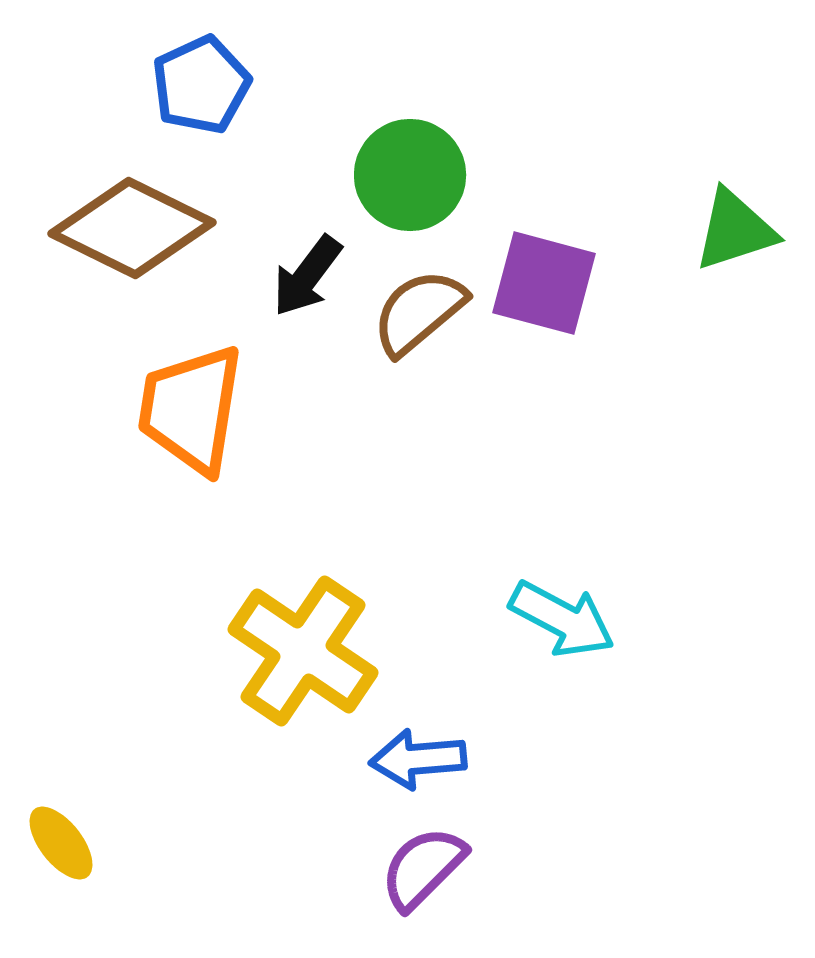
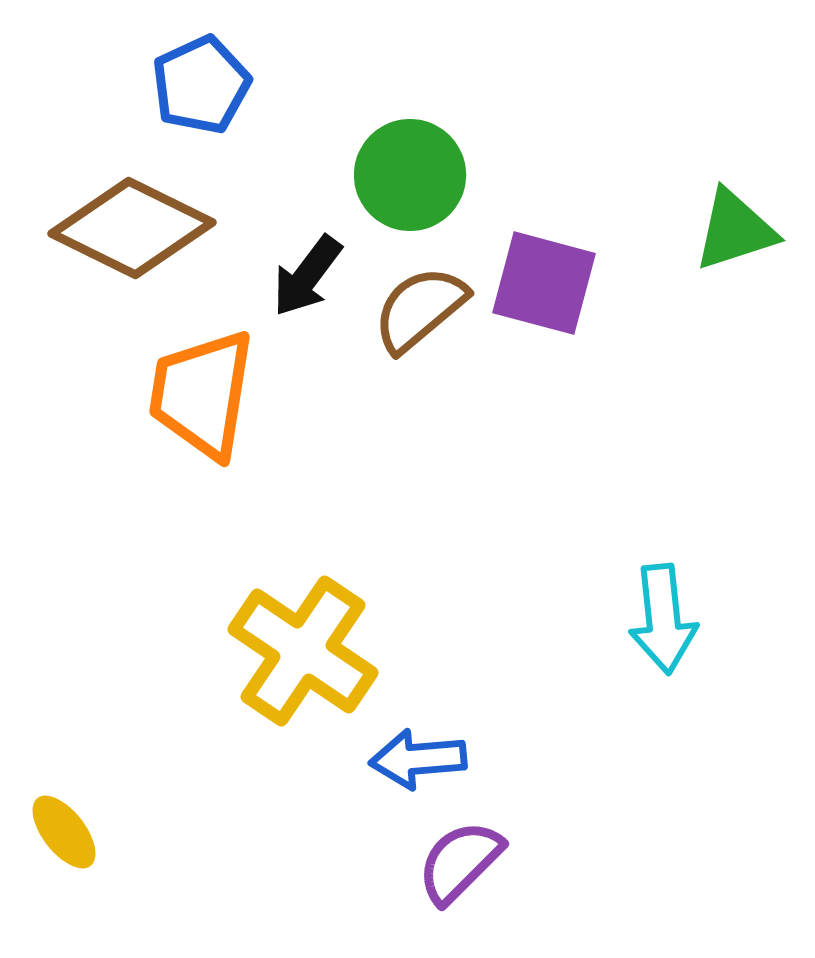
brown semicircle: moved 1 px right, 3 px up
orange trapezoid: moved 11 px right, 15 px up
cyan arrow: moved 101 px right; rotated 56 degrees clockwise
yellow ellipse: moved 3 px right, 11 px up
purple semicircle: moved 37 px right, 6 px up
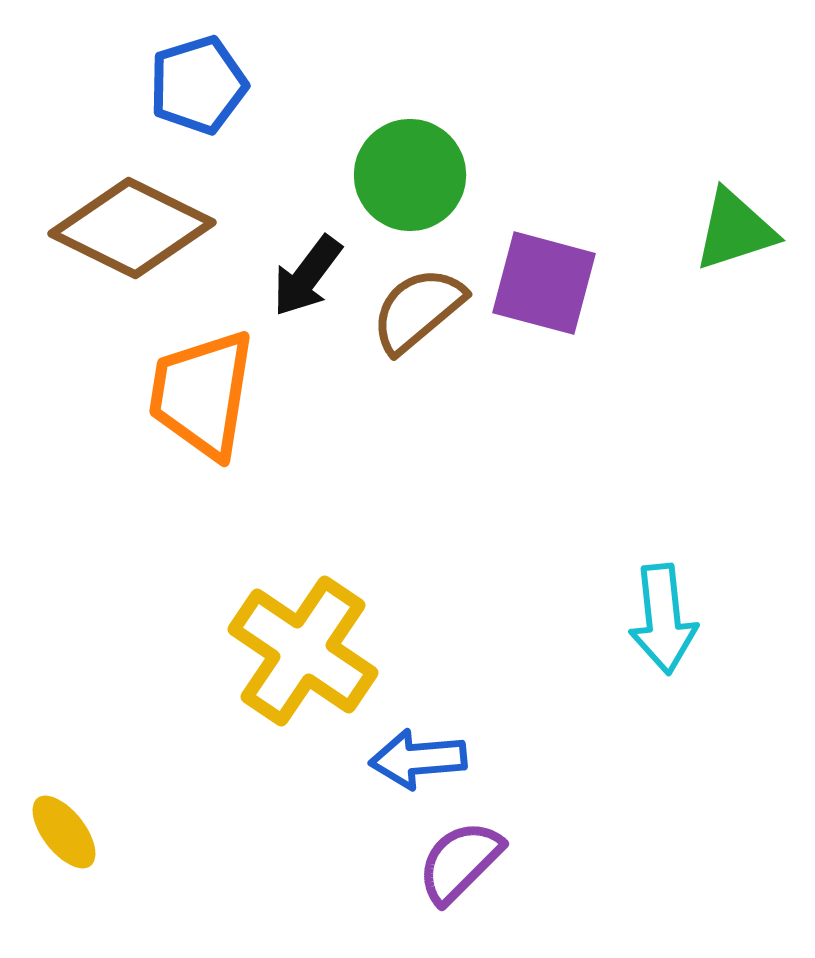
blue pentagon: moved 3 px left; rotated 8 degrees clockwise
brown semicircle: moved 2 px left, 1 px down
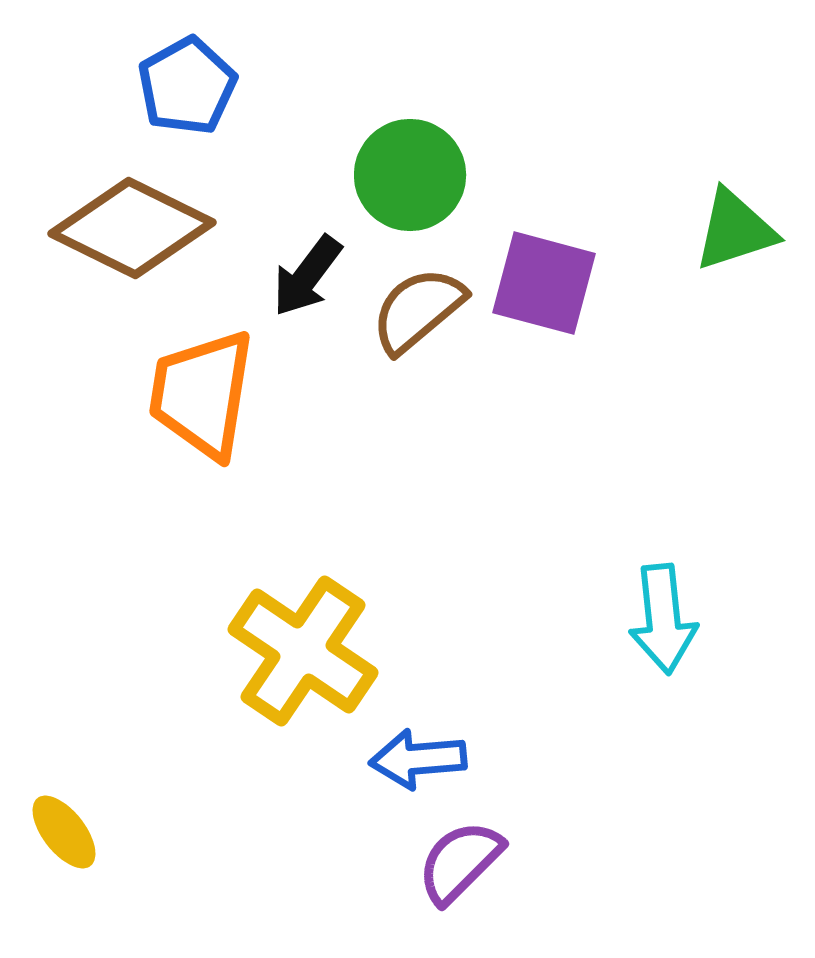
blue pentagon: moved 11 px left, 1 px down; rotated 12 degrees counterclockwise
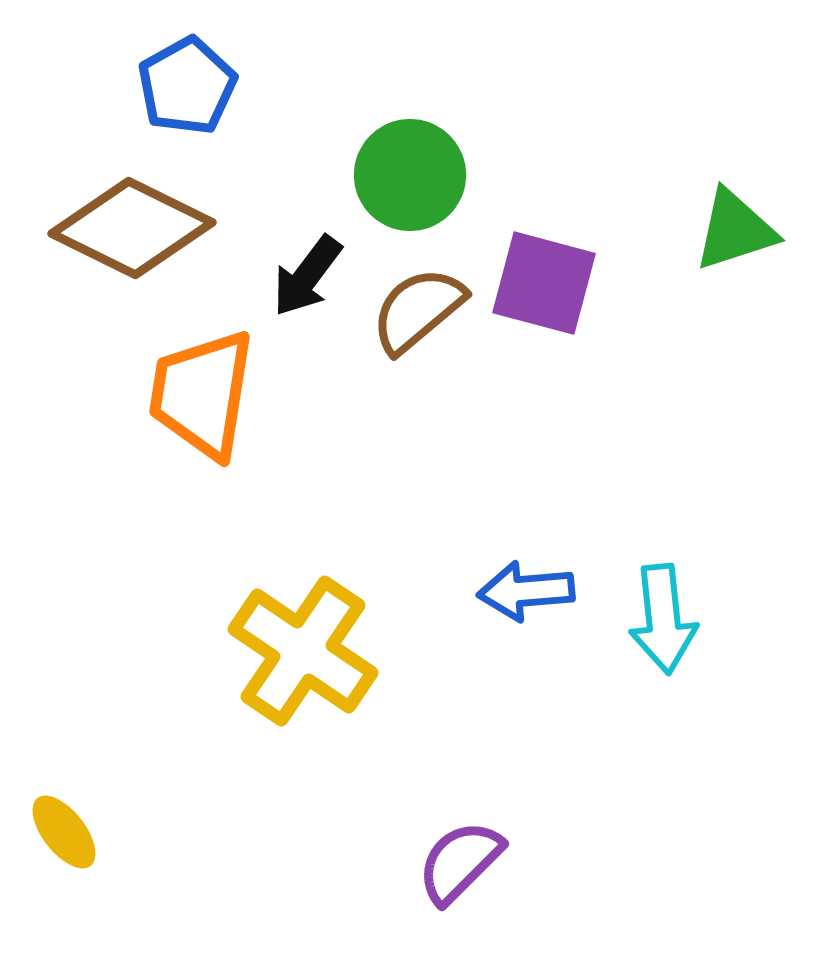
blue arrow: moved 108 px right, 168 px up
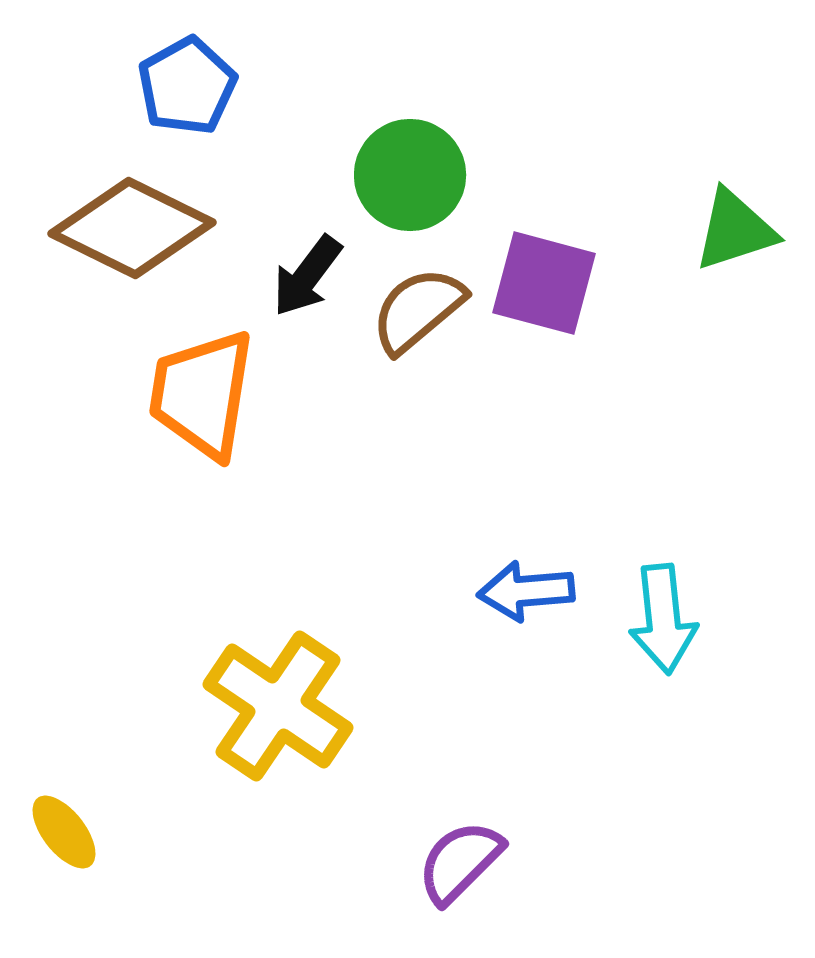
yellow cross: moved 25 px left, 55 px down
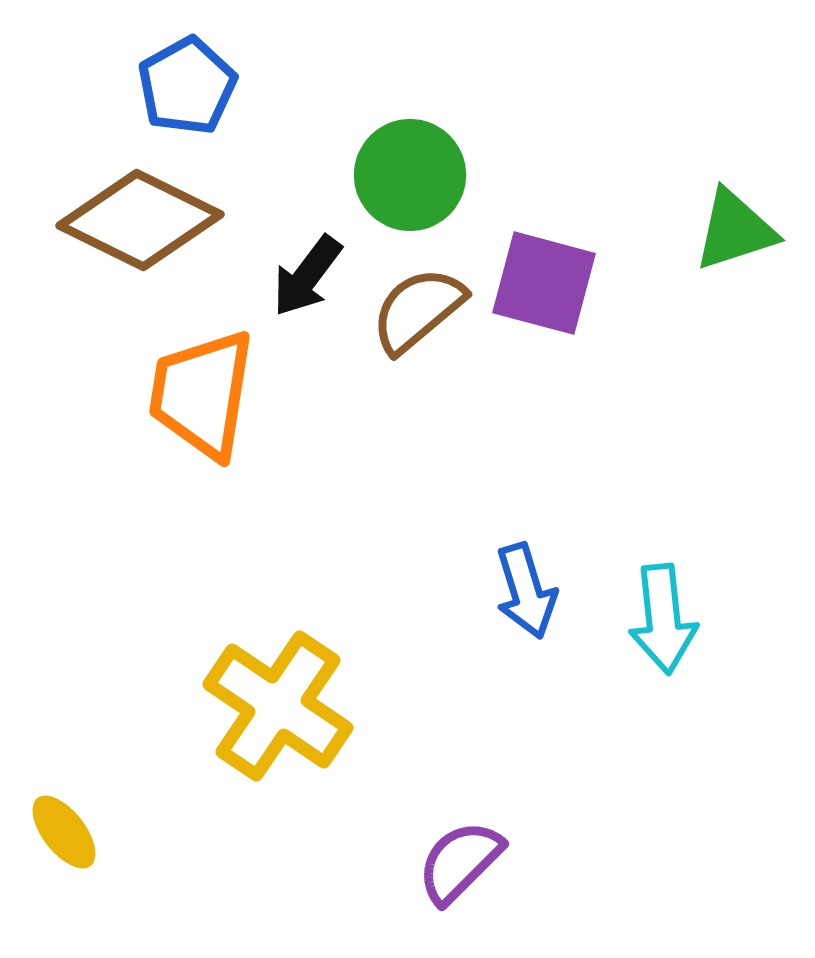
brown diamond: moved 8 px right, 8 px up
blue arrow: rotated 102 degrees counterclockwise
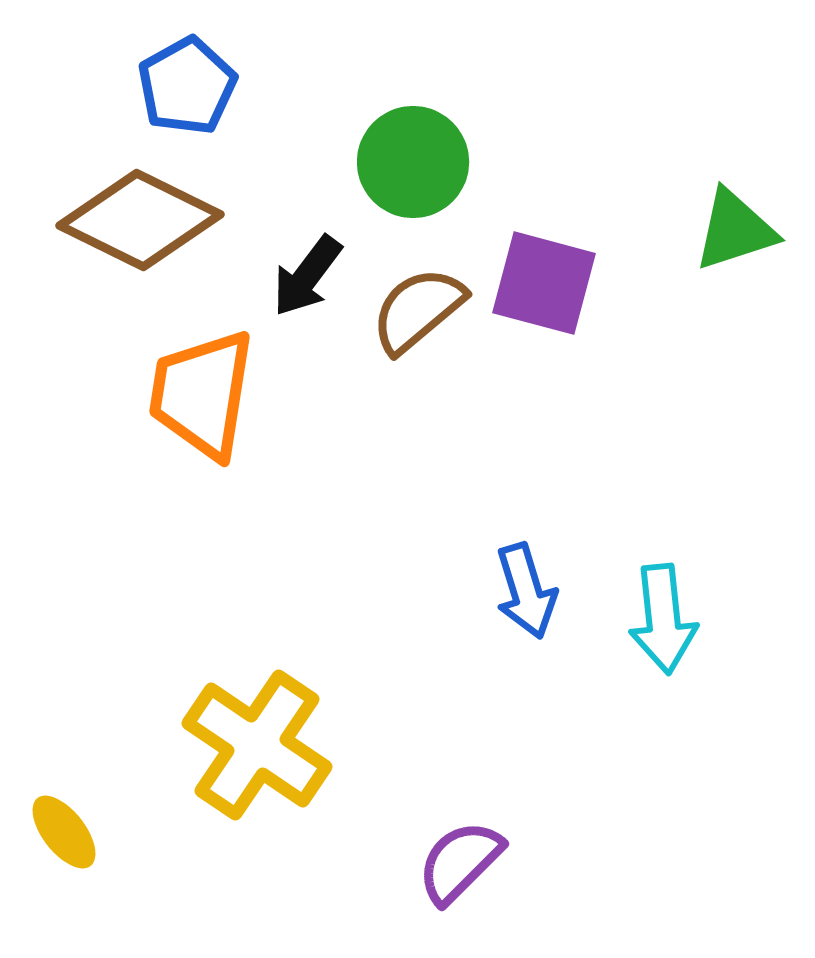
green circle: moved 3 px right, 13 px up
yellow cross: moved 21 px left, 39 px down
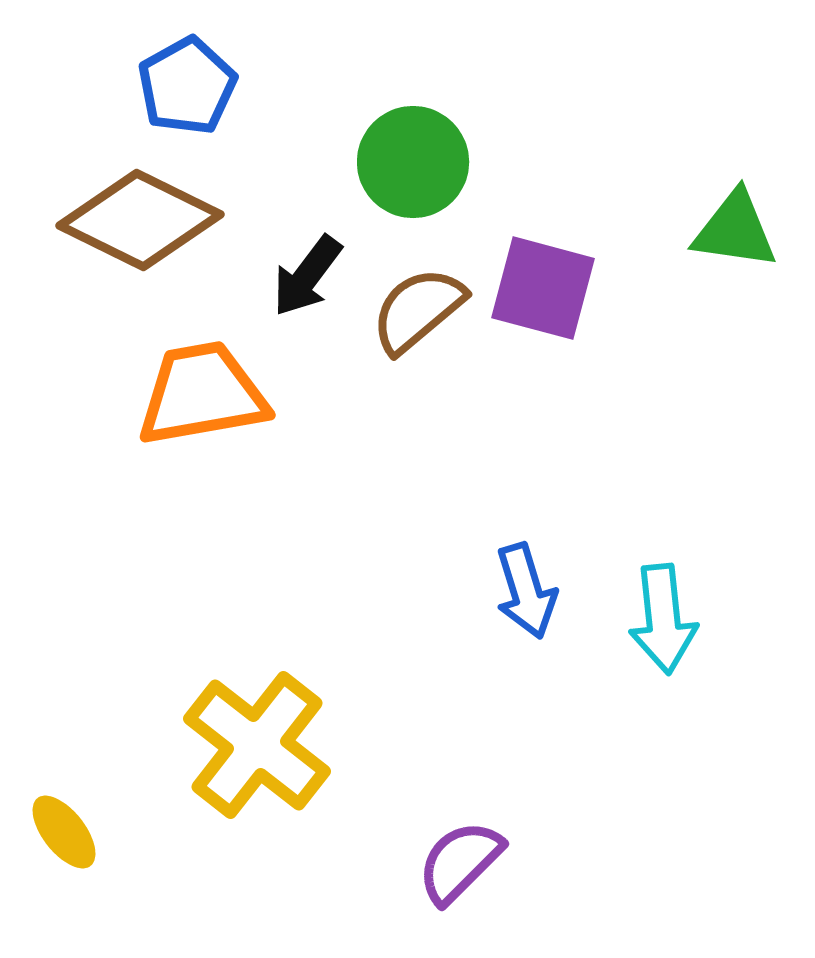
green triangle: rotated 26 degrees clockwise
purple square: moved 1 px left, 5 px down
orange trapezoid: rotated 71 degrees clockwise
yellow cross: rotated 4 degrees clockwise
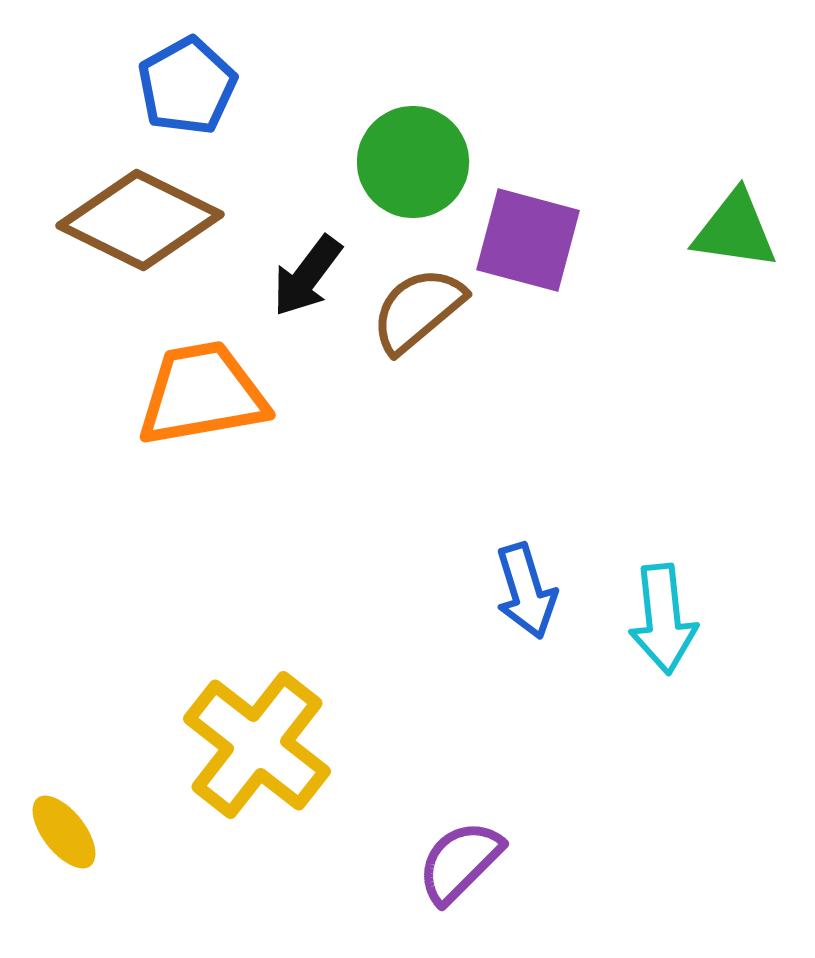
purple square: moved 15 px left, 48 px up
